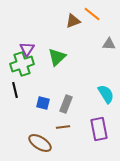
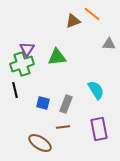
green triangle: rotated 36 degrees clockwise
cyan semicircle: moved 10 px left, 4 px up
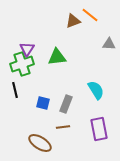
orange line: moved 2 px left, 1 px down
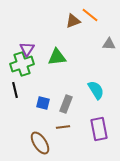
brown ellipse: rotated 25 degrees clockwise
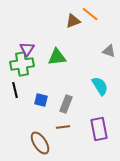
orange line: moved 1 px up
gray triangle: moved 7 px down; rotated 16 degrees clockwise
green cross: rotated 10 degrees clockwise
cyan semicircle: moved 4 px right, 4 px up
blue square: moved 2 px left, 3 px up
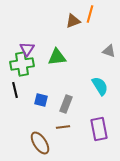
orange line: rotated 66 degrees clockwise
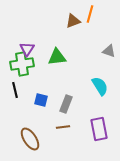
brown ellipse: moved 10 px left, 4 px up
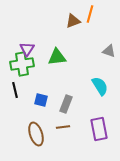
brown ellipse: moved 6 px right, 5 px up; rotated 15 degrees clockwise
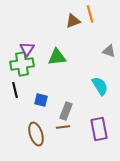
orange line: rotated 30 degrees counterclockwise
gray rectangle: moved 7 px down
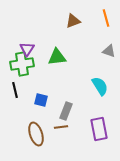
orange line: moved 16 px right, 4 px down
brown line: moved 2 px left
